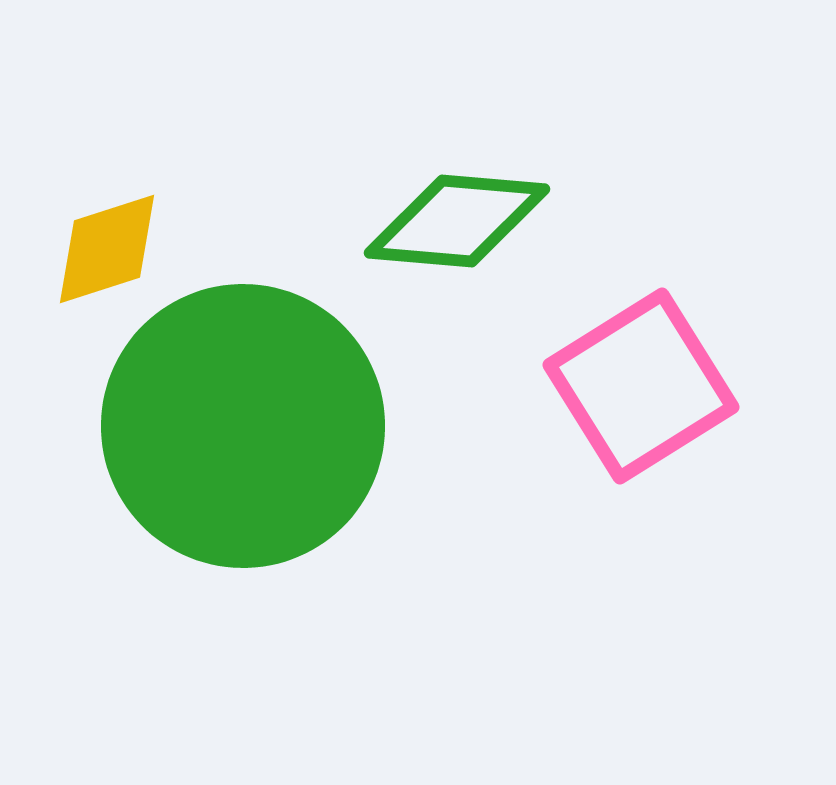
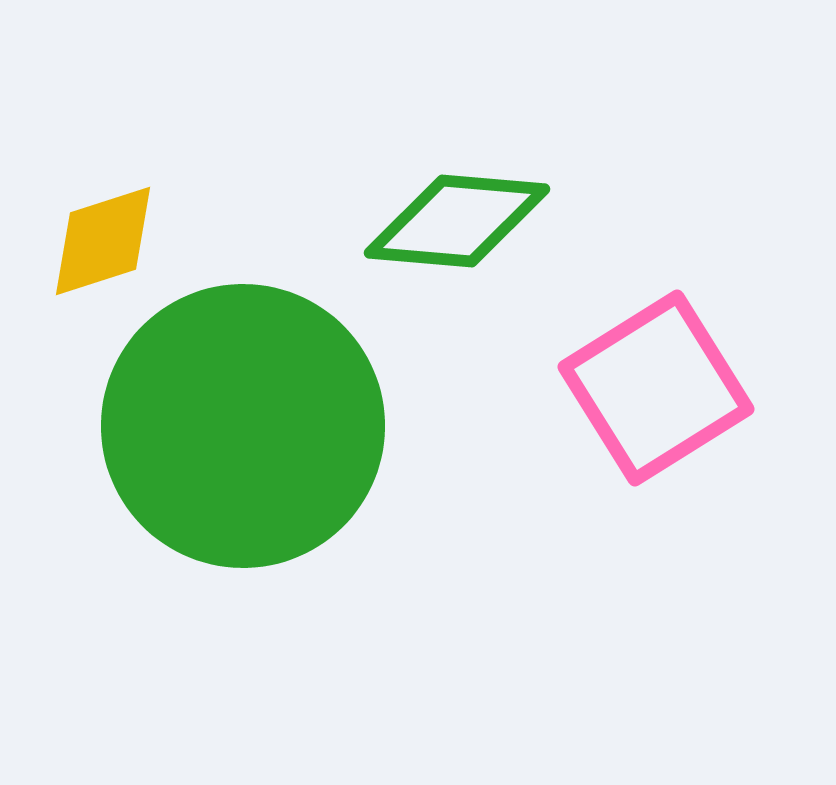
yellow diamond: moved 4 px left, 8 px up
pink square: moved 15 px right, 2 px down
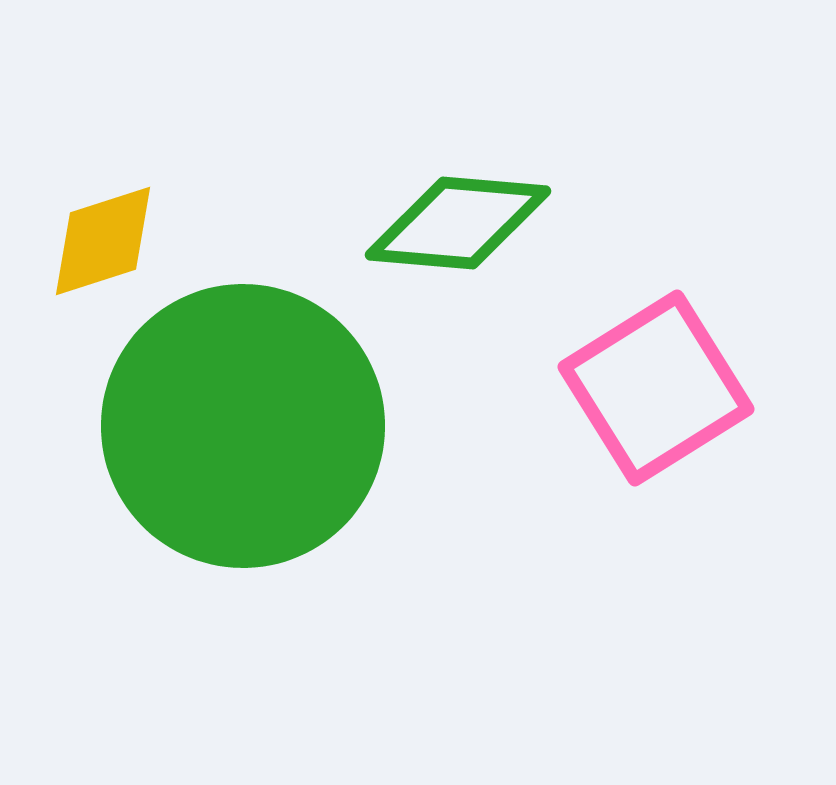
green diamond: moved 1 px right, 2 px down
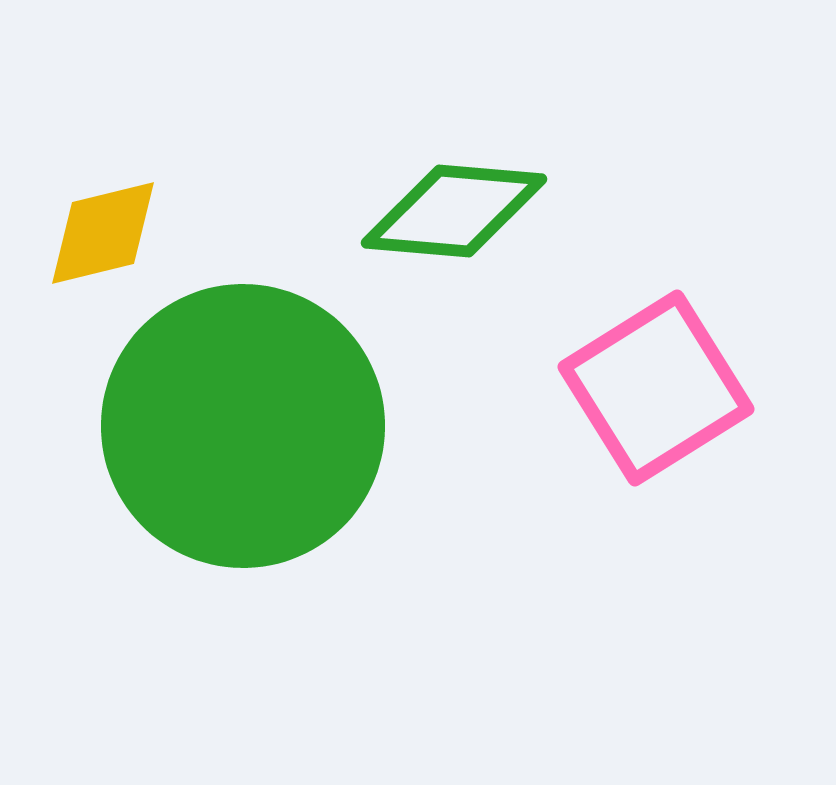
green diamond: moved 4 px left, 12 px up
yellow diamond: moved 8 px up; rotated 4 degrees clockwise
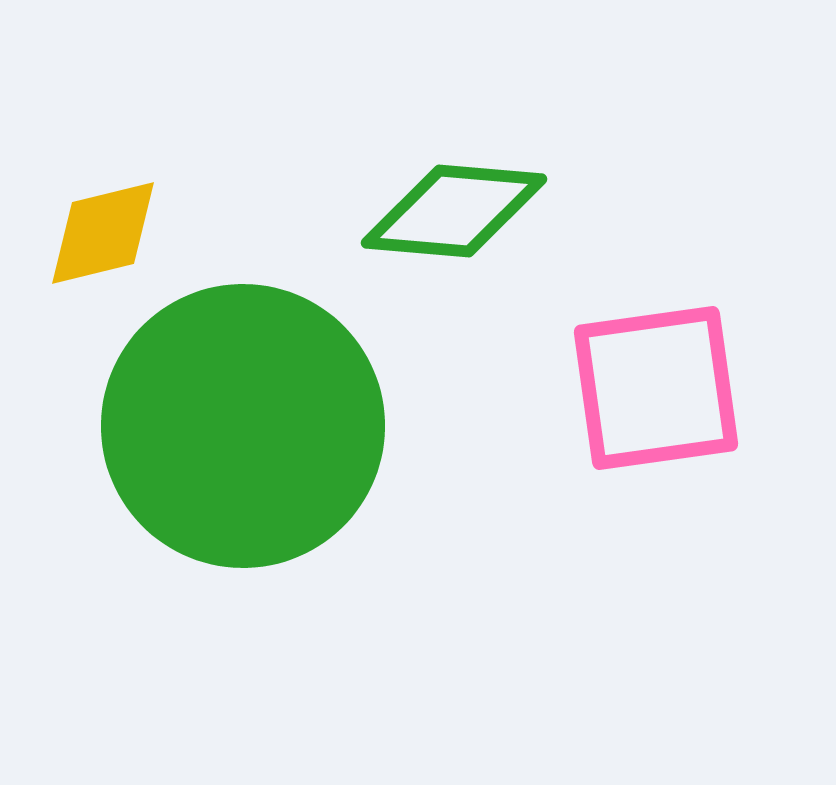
pink square: rotated 24 degrees clockwise
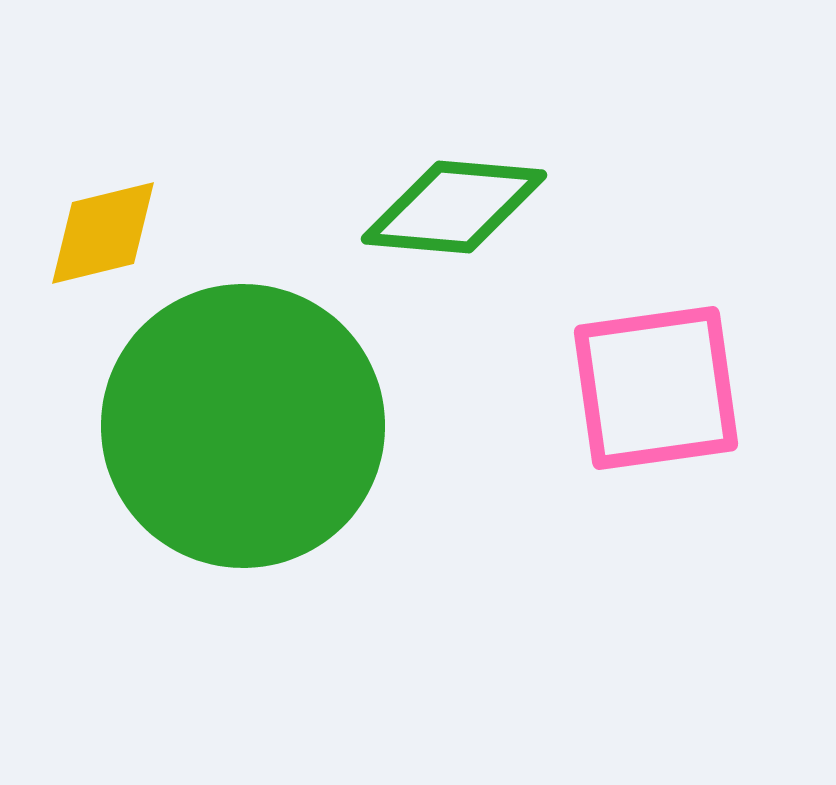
green diamond: moved 4 px up
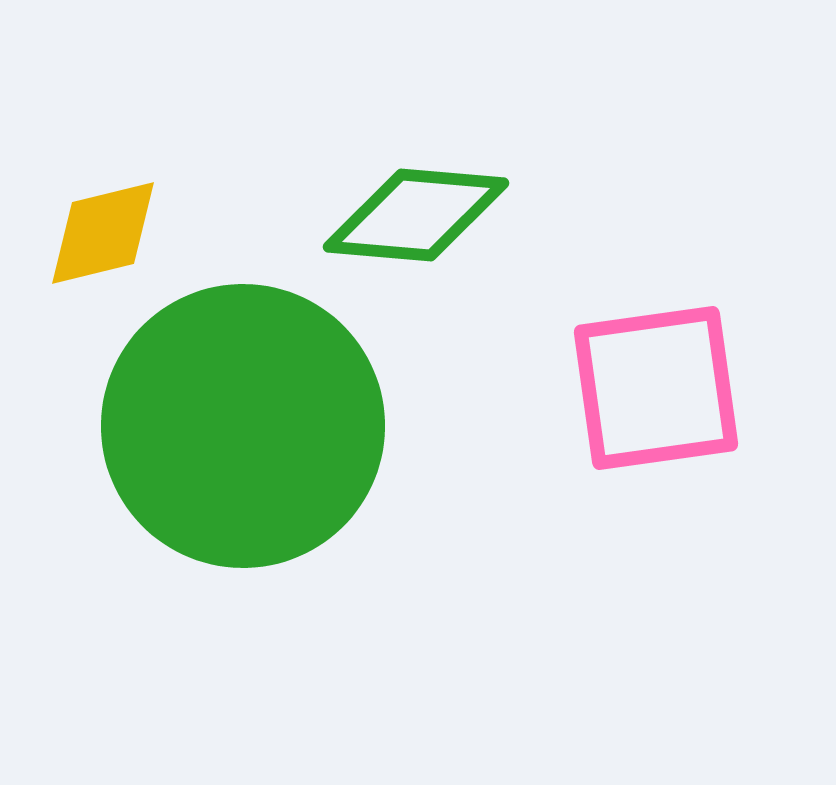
green diamond: moved 38 px left, 8 px down
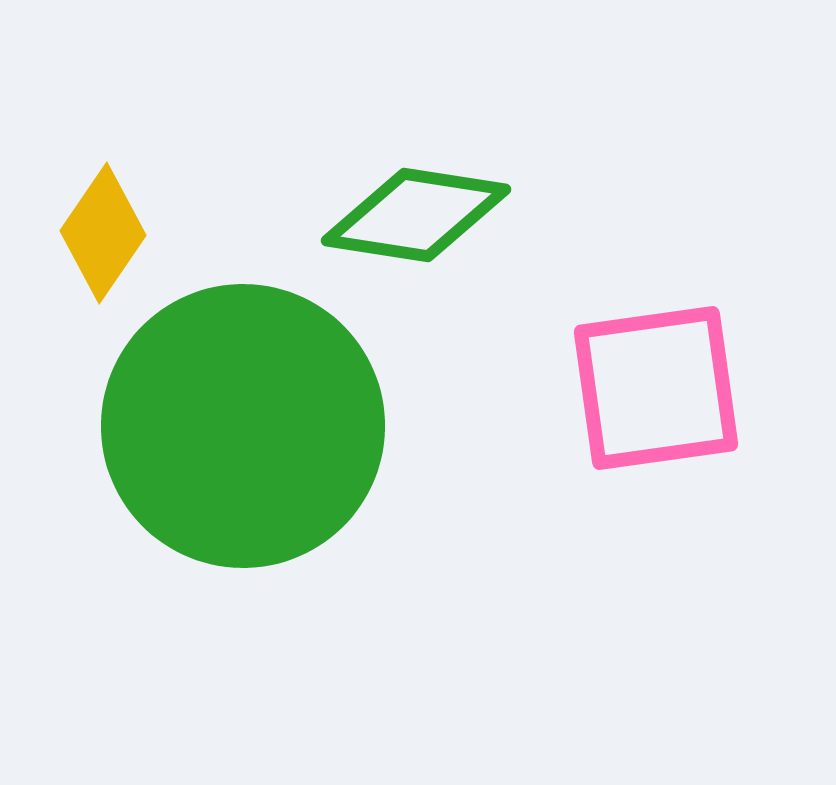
green diamond: rotated 4 degrees clockwise
yellow diamond: rotated 42 degrees counterclockwise
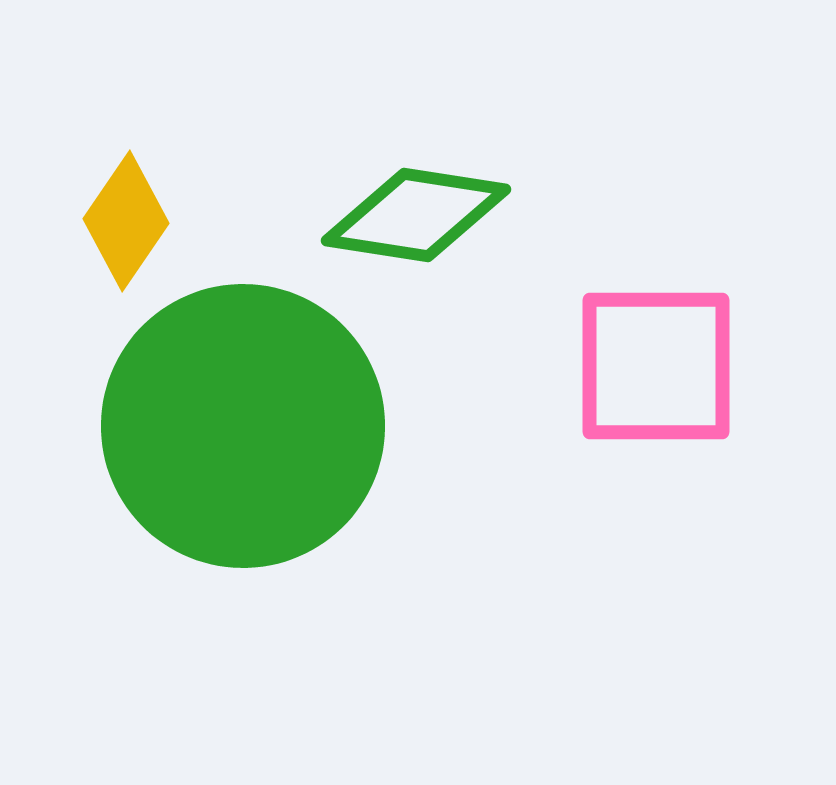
yellow diamond: moved 23 px right, 12 px up
pink square: moved 22 px up; rotated 8 degrees clockwise
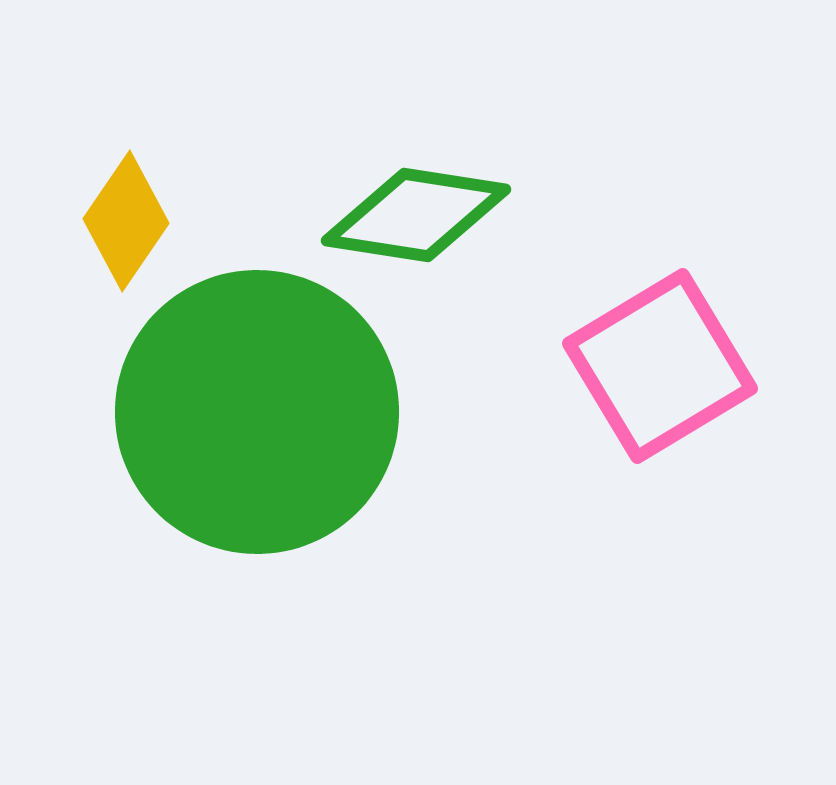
pink square: moved 4 px right; rotated 31 degrees counterclockwise
green circle: moved 14 px right, 14 px up
